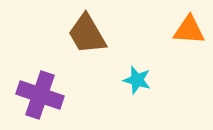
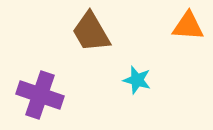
orange triangle: moved 1 px left, 4 px up
brown trapezoid: moved 4 px right, 2 px up
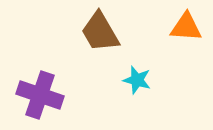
orange triangle: moved 2 px left, 1 px down
brown trapezoid: moved 9 px right
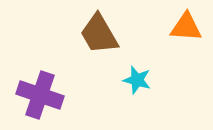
brown trapezoid: moved 1 px left, 2 px down
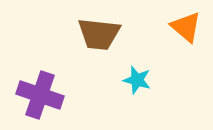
orange triangle: rotated 36 degrees clockwise
brown trapezoid: rotated 54 degrees counterclockwise
